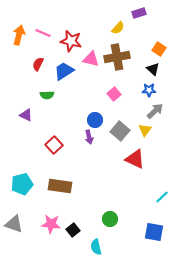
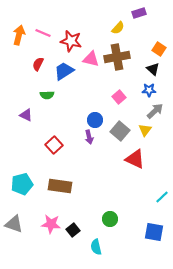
pink square: moved 5 px right, 3 px down
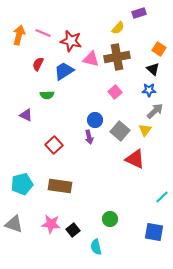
pink square: moved 4 px left, 5 px up
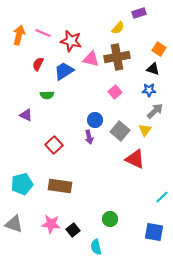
black triangle: rotated 24 degrees counterclockwise
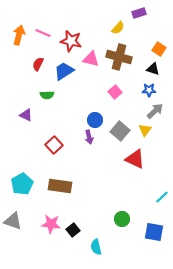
brown cross: moved 2 px right; rotated 25 degrees clockwise
cyan pentagon: rotated 15 degrees counterclockwise
green circle: moved 12 px right
gray triangle: moved 1 px left, 3 px up
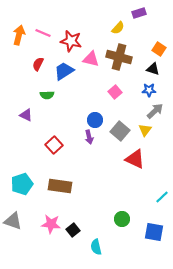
cyan pentagon: rotated 10 degrees clockwise
